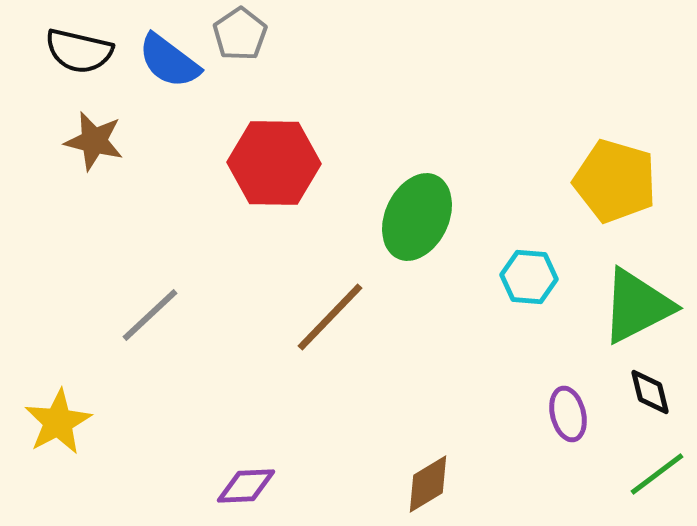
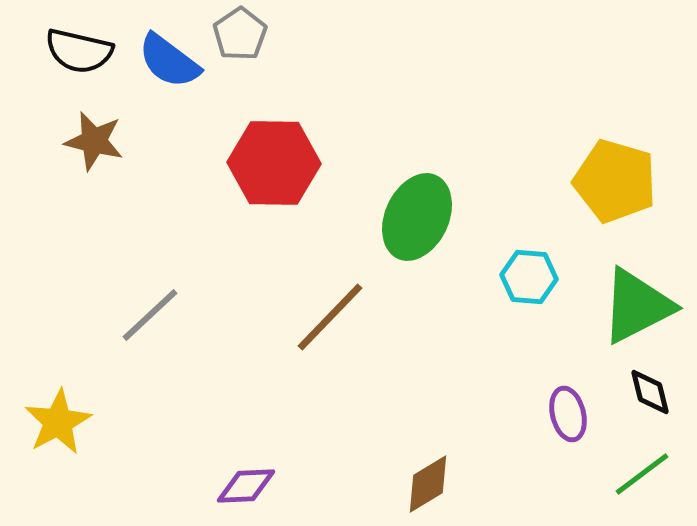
green line: moved 15 px left
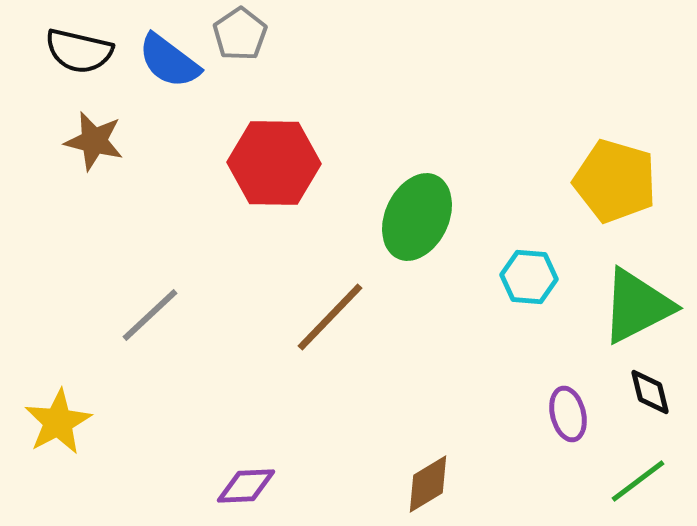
green line: moved 4 px left, 7 px down
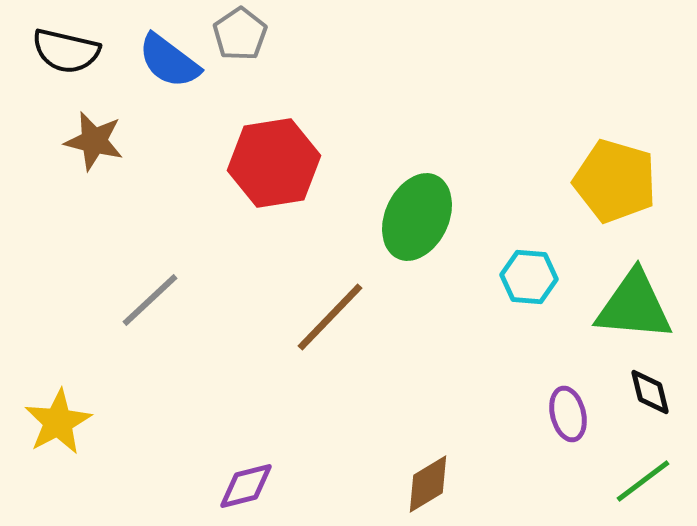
black semicircle: moved 13 px left
red hexagon: rotated 10 degrees counterclockwise
green triangle: moved 3 px left; rotated 32 degrees clockwise
gray line: moved 15 px up
green line: moved 5 px right
purple diamond: rotated 12 degrees counterclockwise
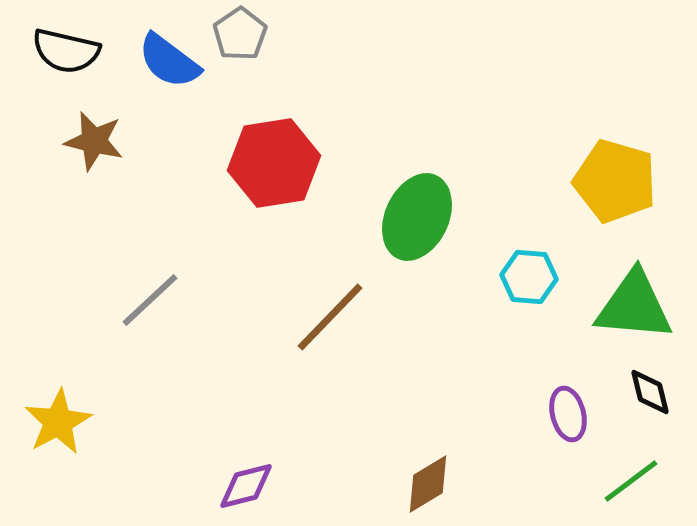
green line: moved 12 px left
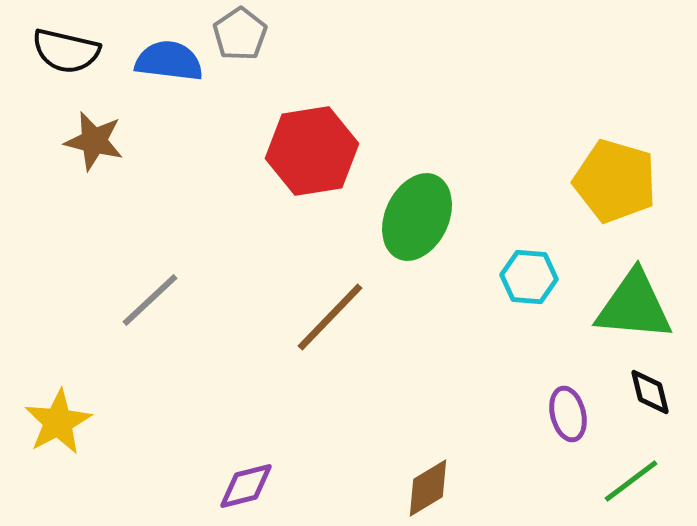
blue semicircle: rotated 150 degrees clockwise
red hexagon: moved 38 px right, 12 px up
brown diamond: moved 4 px down
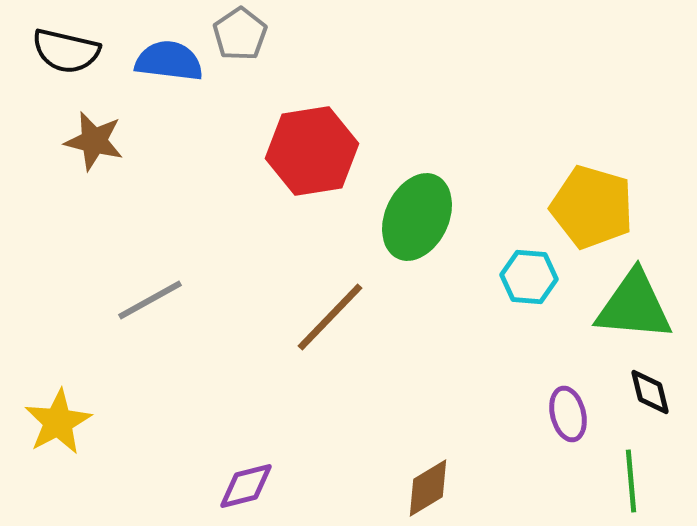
yellow pentagon: moved 23 px left, 26 px down
gray line: rotated 14 degrees clockwise
green line: rotated 58 degrees counterclockwise
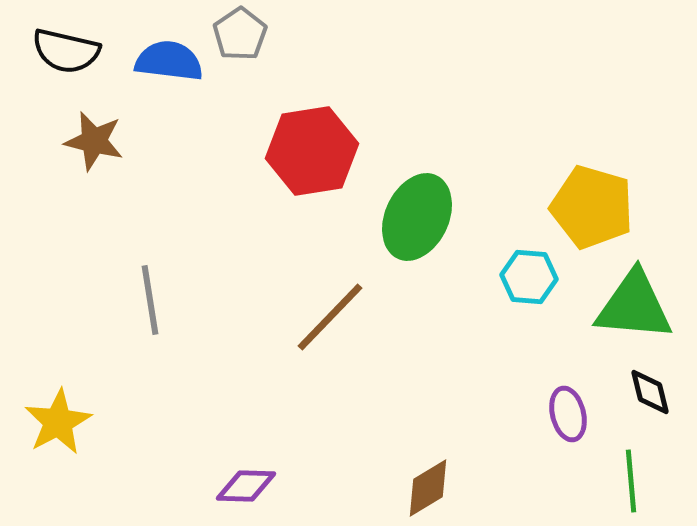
gray line: rotated 70 degrees counterclockwise
purple diamond: rotated 16 degrees clockwise
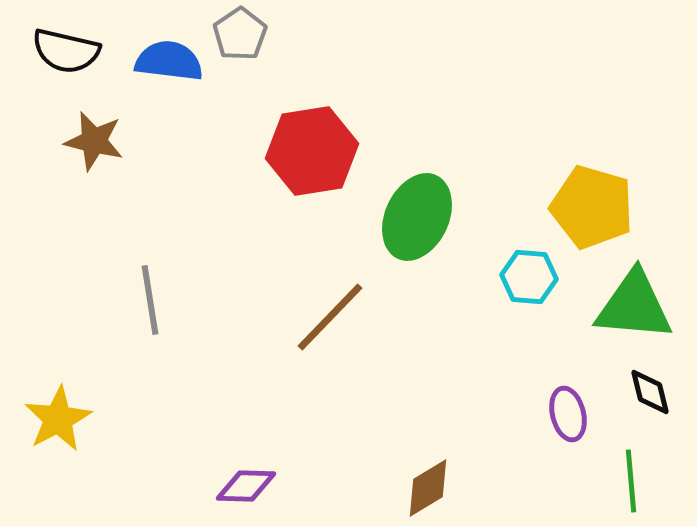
yellow star: moved 3 px up
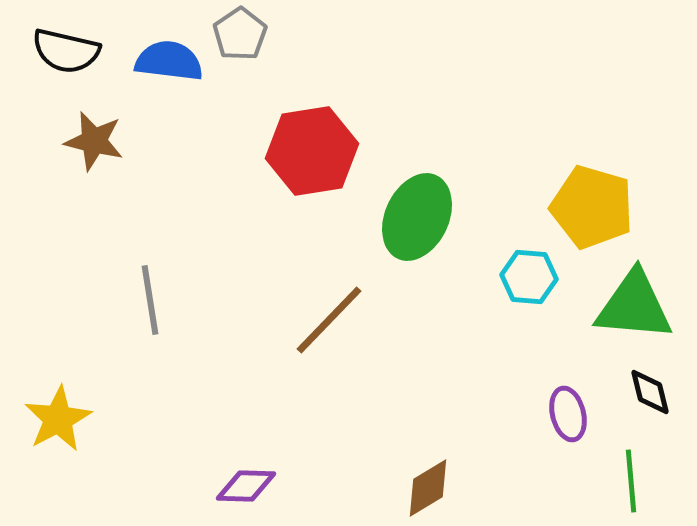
brown line: moved 1 px left, 3 px down
